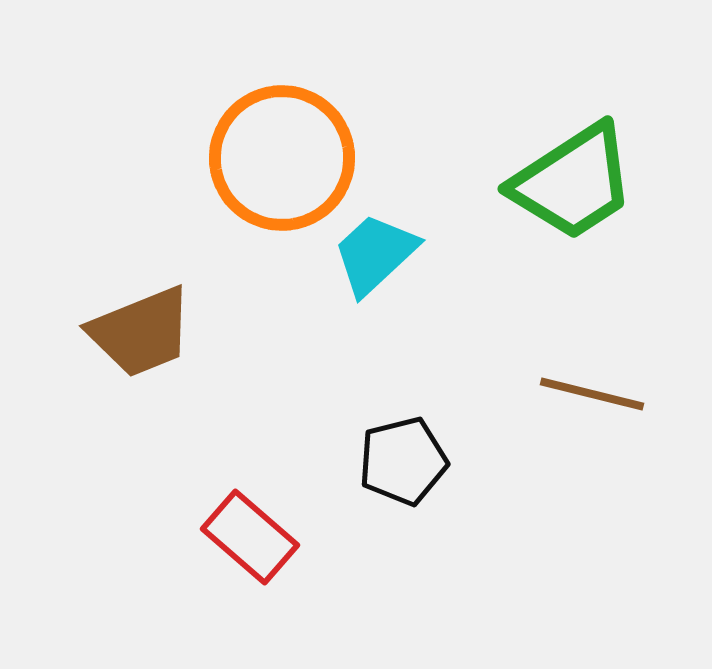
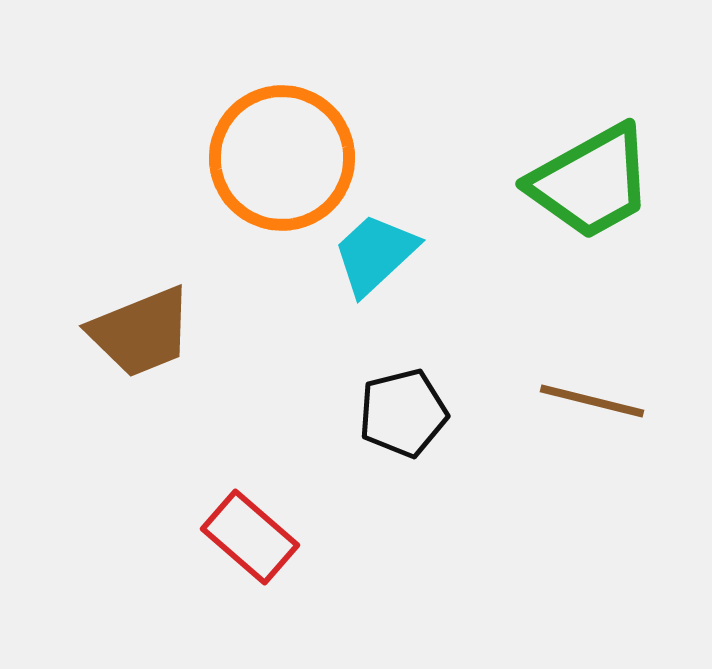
green trapezoid: moved 18 px right; rotated 4 degrees clockwise
brown line: moved 7 px down
black pentagon: moved 48 px up
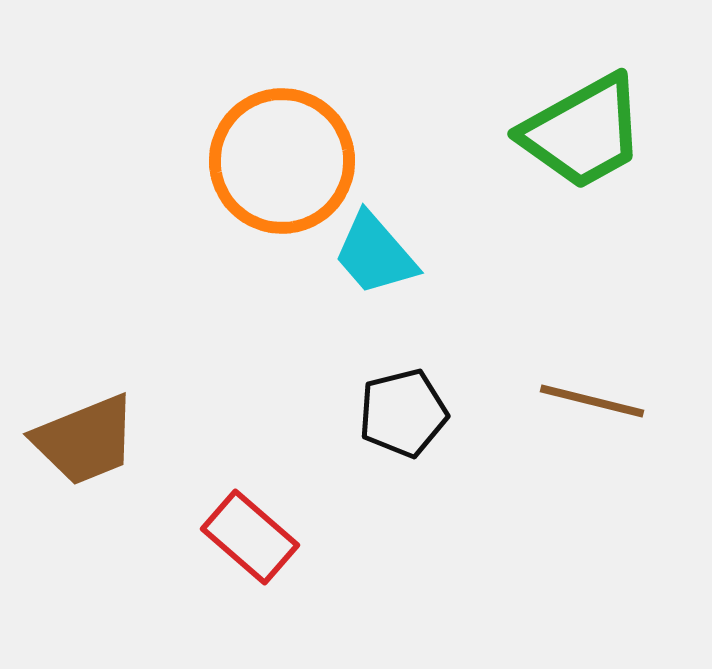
orange circle: moved 3 px down
green trapezoid: moved 8 px left, 50 px up
cyan trapezoid: rotated 88 degrees counterclockwise
brown trapezoid: moved 56 px left, 108 px down
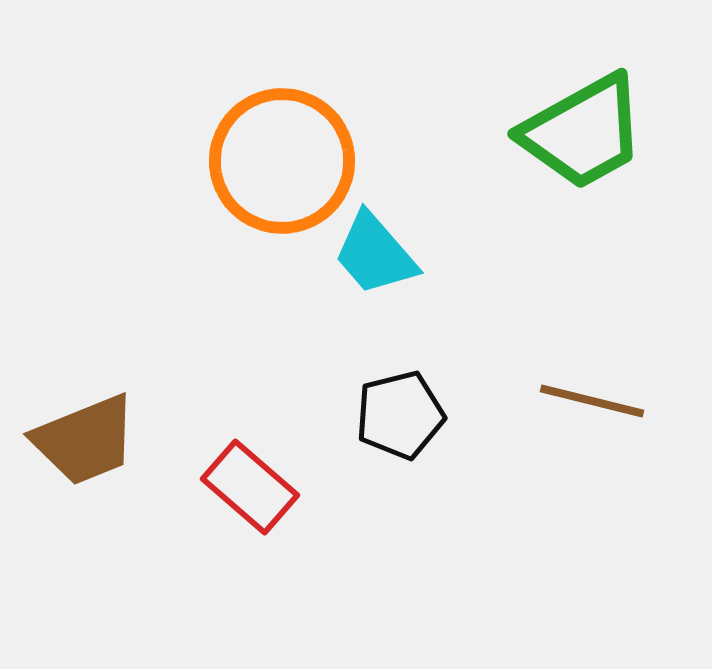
black pentagon: moved 3 px left, 2 px down
red rectangle: moved 50 px up
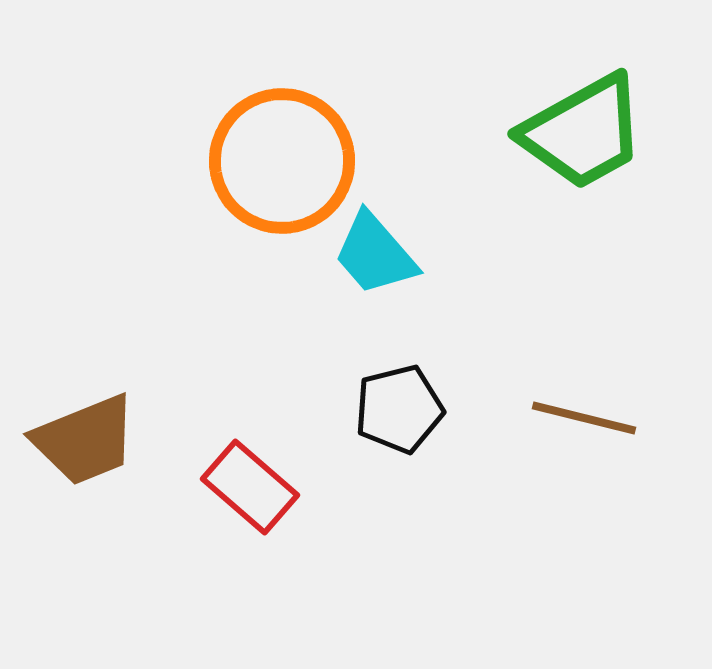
brown line: moved 8 px left, 17 px down
black pentagon: moved 1 px left, 6 px up
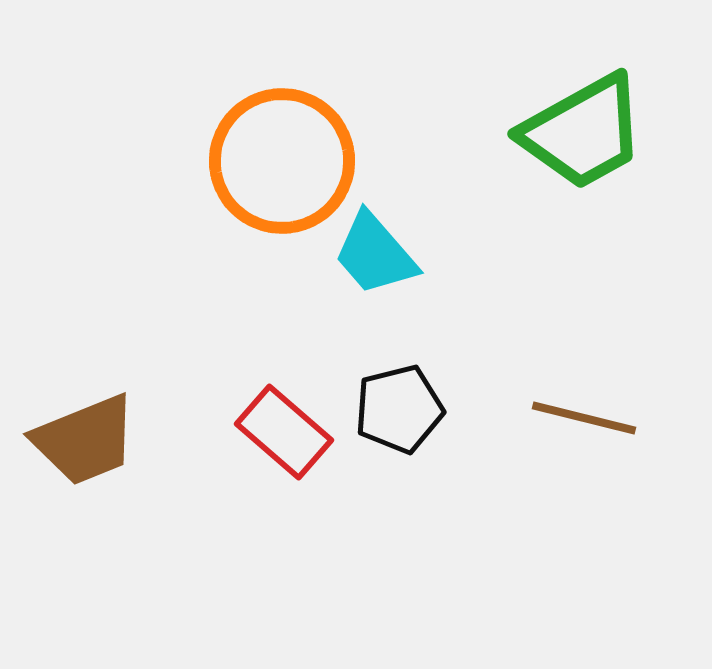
red rectangle: moved 34 px right, 55 px up
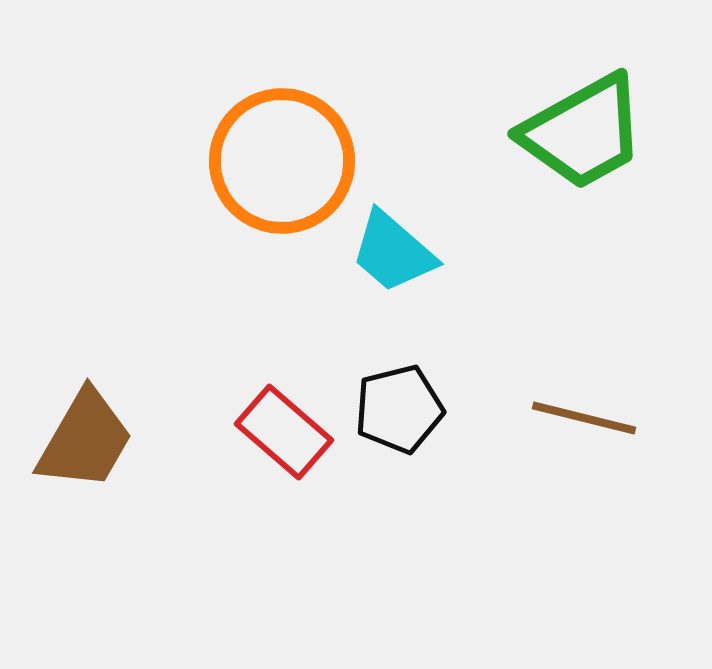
cyan trapezoid: moved 18 px right, 2 px up; rotated 8 degrees counterclockwise
brown trapezoid: rotated 38 degrees counterclockwise
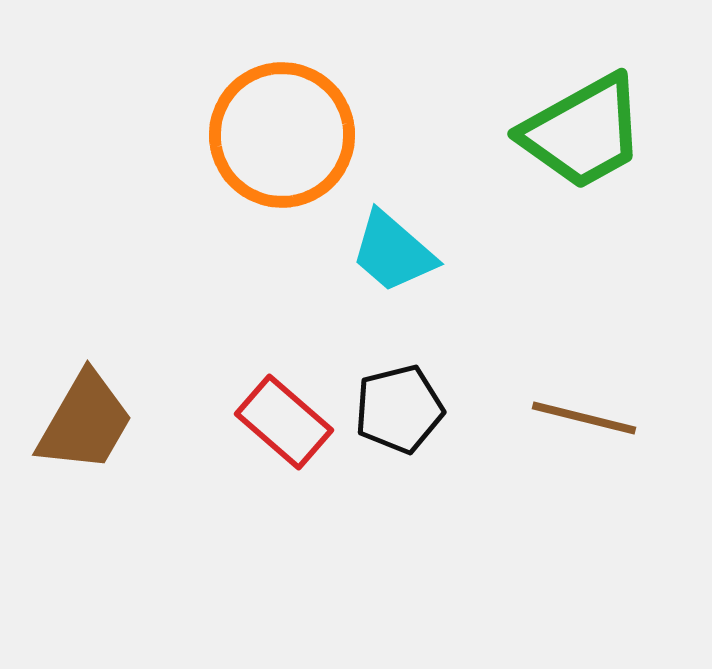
orange circle: moved 26 px up
red rectangle: moved 10 px up
brown trapezoid: moved 18 px up
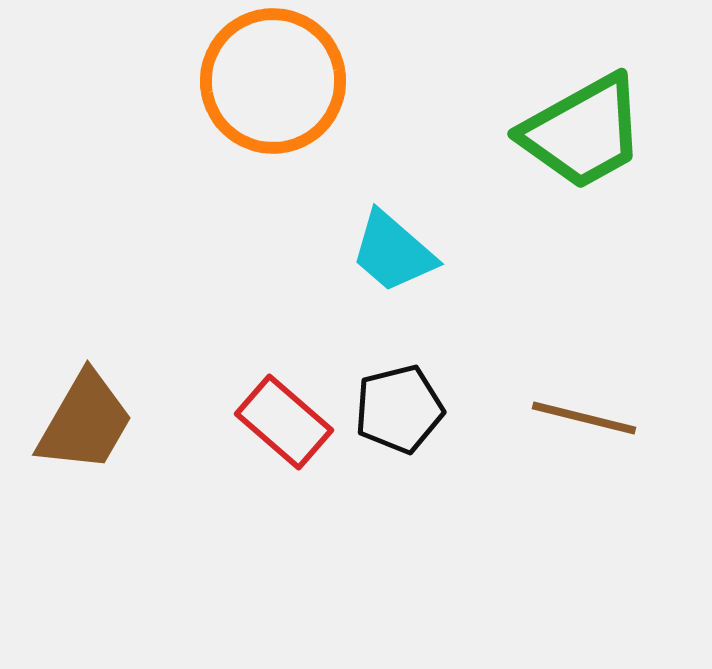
orange circle: moved 9 px left, 54 px up
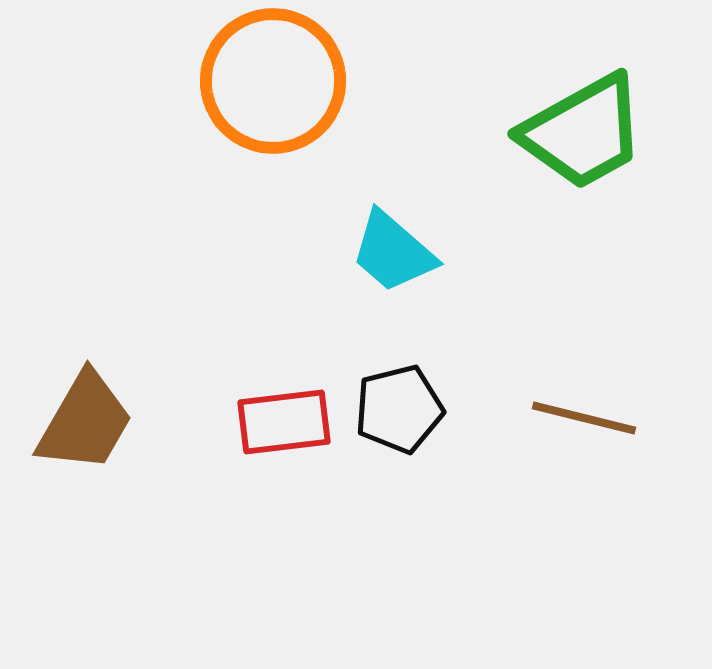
red rectangle: rotated 48 degrees counterclockwise
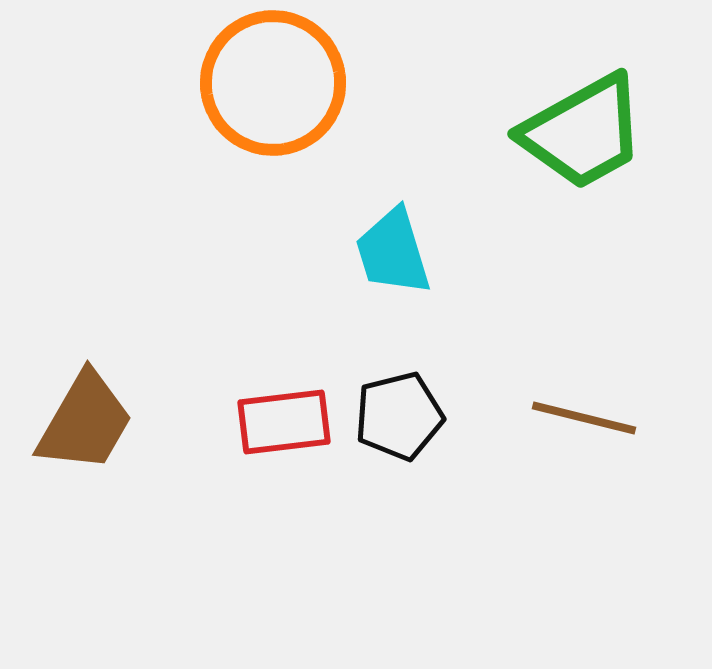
orange circle: moved 2 px down
cyan trapezoid: rotated 32 degrees clockwise
black pentagon: moved 7 px down
